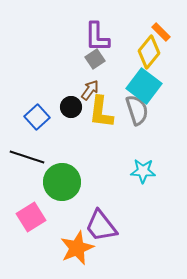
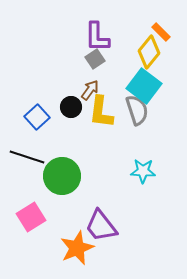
green circle: moved 6 px up
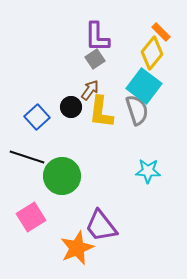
yellow diamond: moved 3 px right, 1 px down
cyan star: moved 5 px right
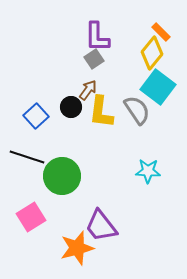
gray square: moved 1 px left
cyan square: moved 14 px right, 1 px down
brown arrow: moved 2 px left
gray semicircle: rotated 16 degrees counterclockwise
blue square: moved 1 px left, 1 px up
orange star: rotated 8 degrees clockwise
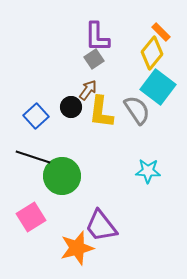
black line: moved 6 px right
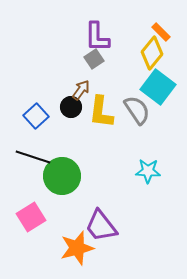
brown arrow: moved 7 px left
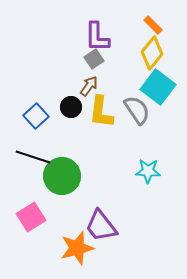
orange rectangle: moved 8 px left, 7 px up
brown arrow: moved 8 px right, 4 px up
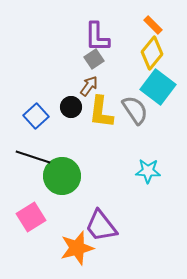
gray semicircle: moved 2 px left
